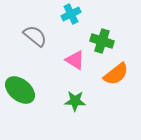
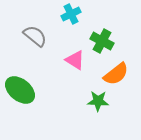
green cross: rotated 10 degrees clockwise
green star: moved 23 px right
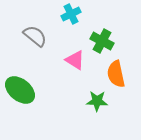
orange semicircle: rotated 116 degrees clockwise
green star: moved 1 px left
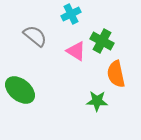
pink triangle: moved 1 px right, 9 px up
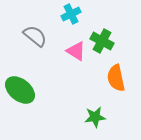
orange semicircle: moved 4 px down
green star: moved 2 px left, 16 px down; rotated 10 degrees counterclockwise
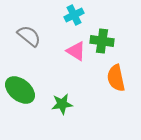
cyan cross: moved 3 px right, 1 px down
gray semicircle: moved 6 px left
green cross: rotated 20 degrees counterclockwise
green star: moved 33 px left, 13 px up
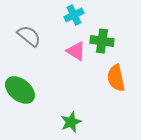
green star: moved 9 px right, 18 px down; rotated 15 degrees counterclockwise
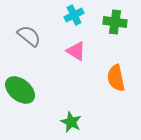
green cross: moved 13 px right, 19 px up
green star: rotated 25 degrees counterclockwise
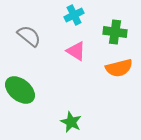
green cross: moved 10 px down
orange semicircle: moved 3 px right, 10 px up; rotated 92 degrees counterclockwise
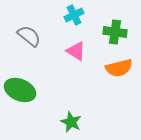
green ellipse: rotated 16 degrees counterclockwise
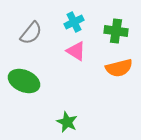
cyan cross: moved 7 px down
green cross: moved 1 px right, 1 px up
gray semicircle: moved 2 px right, 3 px up; rotated 90 degrees clockwise
green ellipse: moved 4 px right, 9 px up
green star: moved 4 px left
